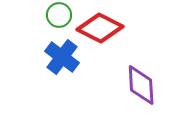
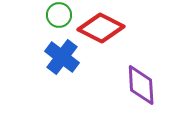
red diamond: moved 1 px right
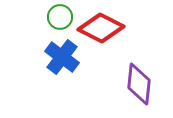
green circle: moved 1 px right, 2 px down
purple diamond: moved 2 px left, 1 px up; rotated 9 degrees clockwise
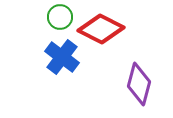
red diamond: moved 1 px down
purple diamond: rotated 9 degrees clockwise
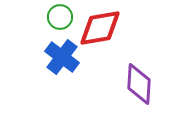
red diamond: moved 1 px left, 1 px up; rotated 36 degrees counterclockwise
purple diamond: rotated 12 degrees counterclockwise
